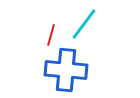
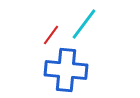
red line: rotated 20 degrees clockwise
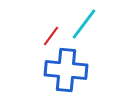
red line: moved 1 px down
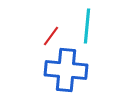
cyan line: moved 3 px right, 2 px down; rotated 32 degrees counterclockwise
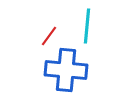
red line: moved 2 px left
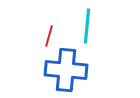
red line: rotated 20 degrees counterclockwise
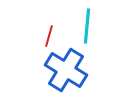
blue cross: rotated 27 degrees clockwise
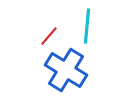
red line: rotated 25 degrees clockwise
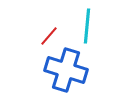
blue cross: rotated 15 degrees counterclockwise
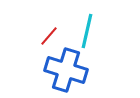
cyan line: moved 5 px down; rotated 8 degrees clockwise
